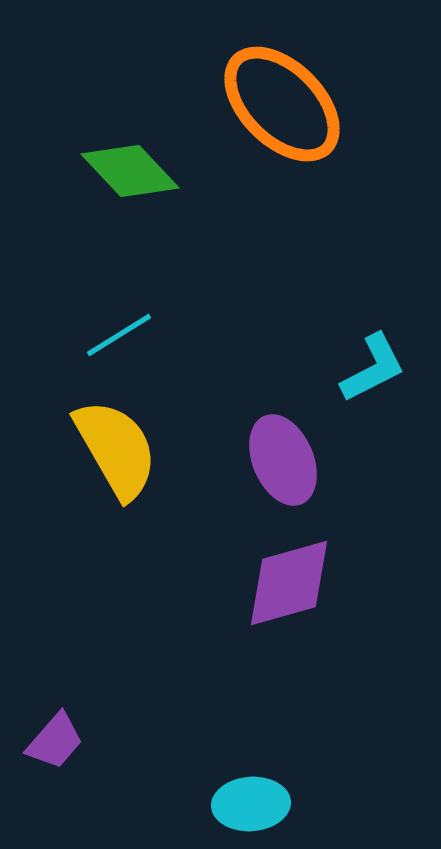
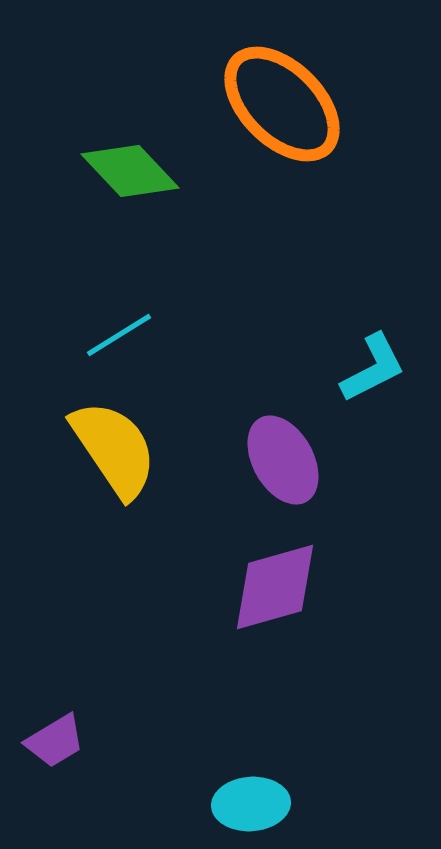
yellow semicircle: moved 2 px left; rotated 4 degrees counterclockwise
purple ellipse: rotated 6 degrees counterclockwise
purple diamond: moved 14 px left, 4 px down
purple trapezoid: rotated 18 degrees clockwise
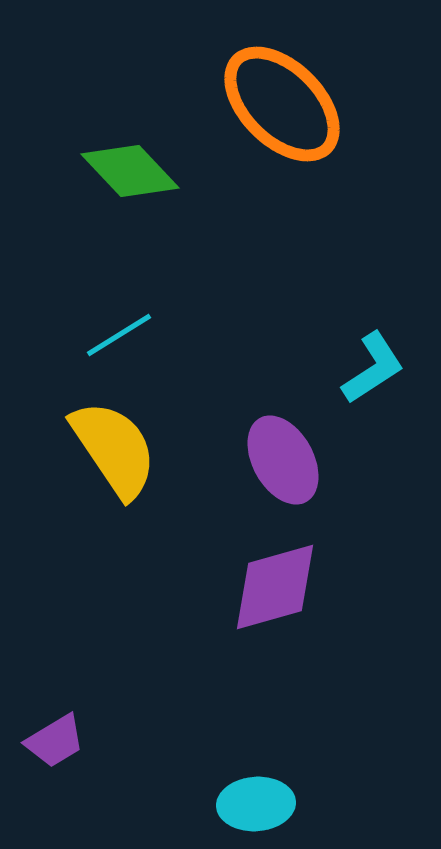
cyan L-shape: rotated 6 degrees counterclockwise
cyan ellipse: moved 5 px right
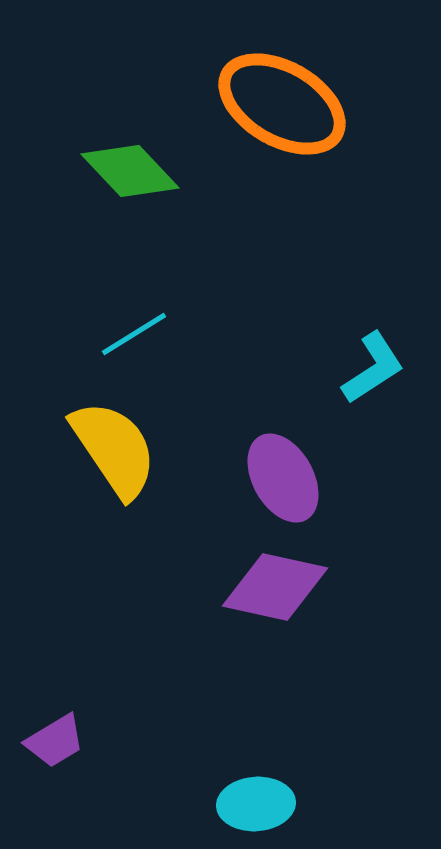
orange ellipse: rotated 15 degrees counterclockwise
cyan line: moved 15 px right, 1 px up
purple ellipse: moved 18 px down
purple diamond: rotated 28 degrees clockwise
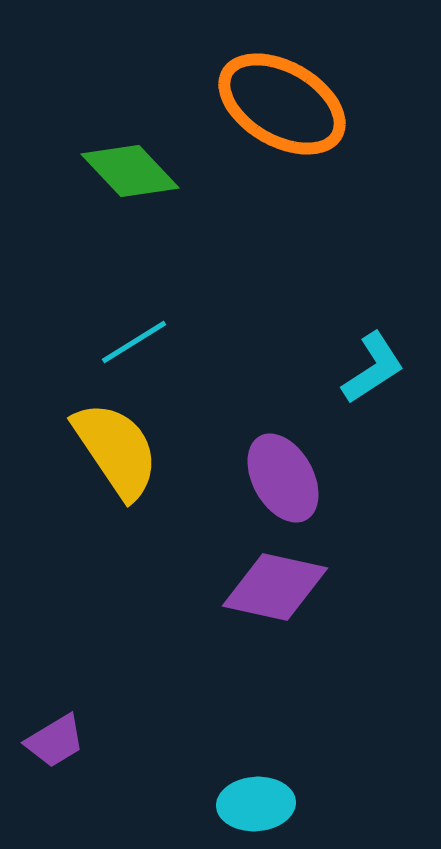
cyan line: moved 8 px down
yellow semicircle: moved 2 px right, 1 px down
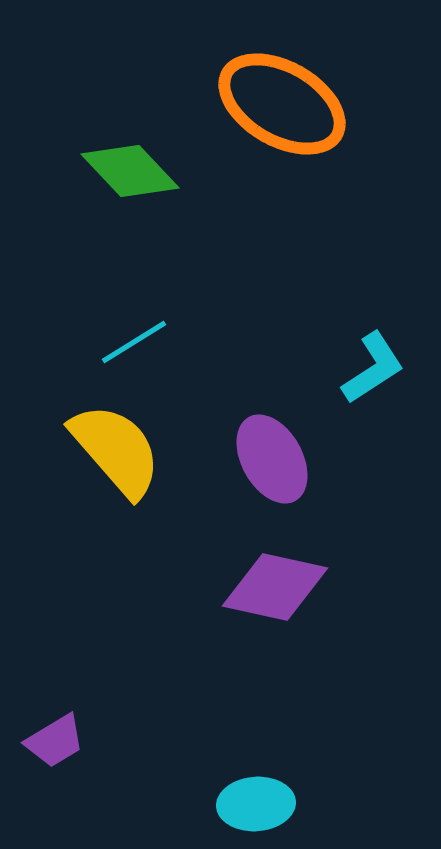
yellow semicircle: rotated 7 degrees counterclockwise
purple ellipse: moved 11 px left, 19 px up
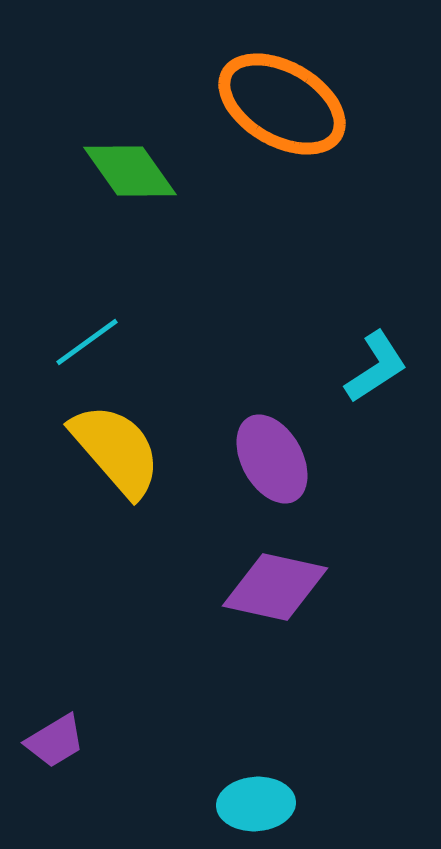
green diamond: rotated 8 degrees clockwise
cyan line: moved 47 px left; rotated 4 degrees counterclockwise
cyan L-shape: moved 3 px right, 1 px up
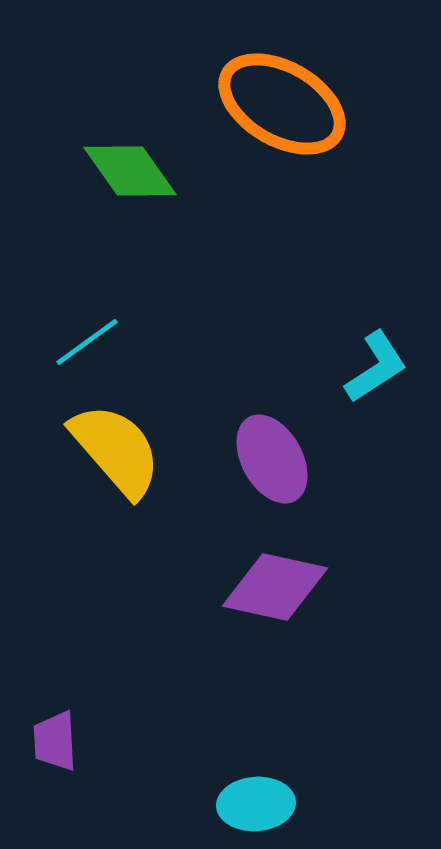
purple trapezoid: rotated 118 degrees clockwise
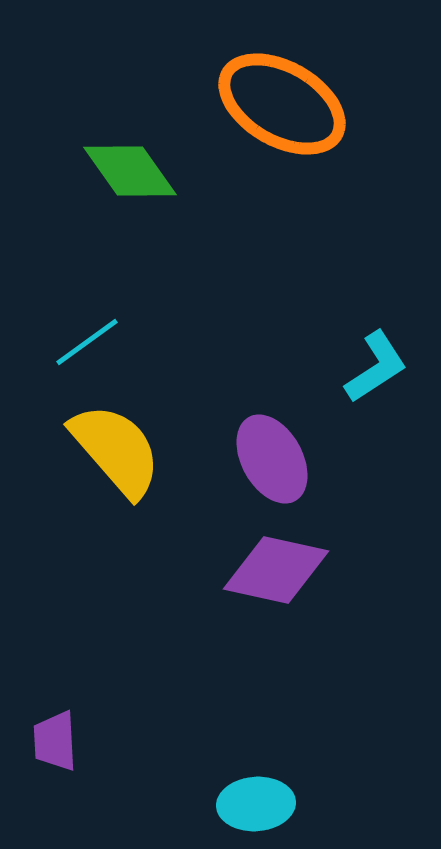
purple diamond: moved 1 px right, 17 px up
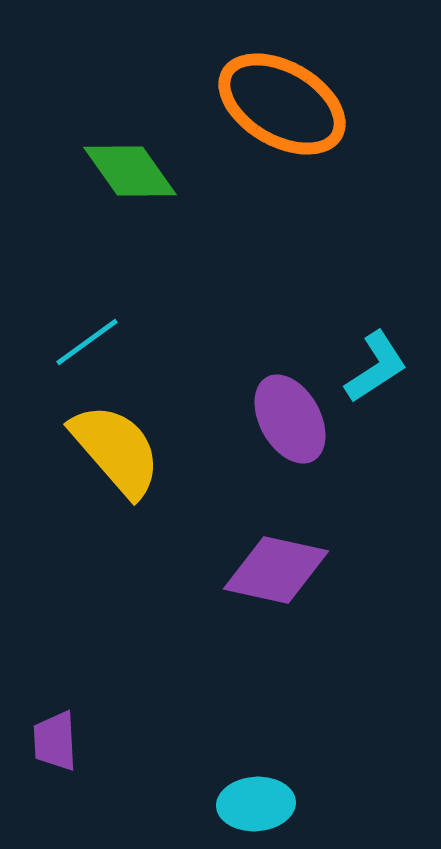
purple ellipse: moved 18 px right, 40 px up
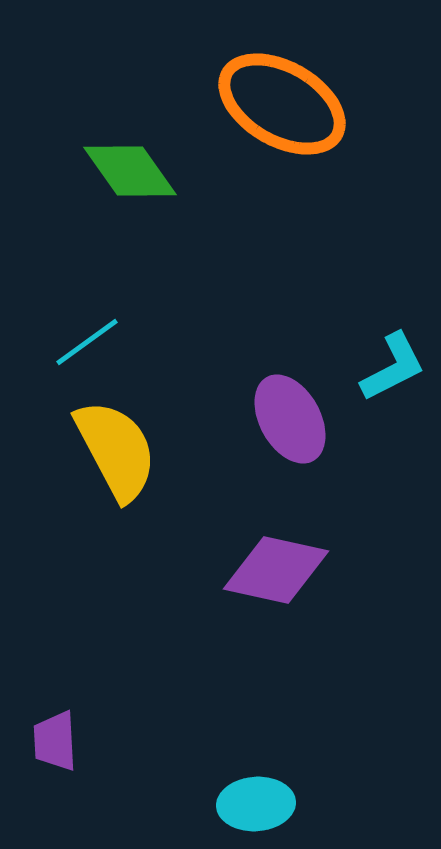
cyan L-shape: moved 17 px right; rotated 6 degrees clockwise
yellow semicircle: rotated 13 degrees clockwise
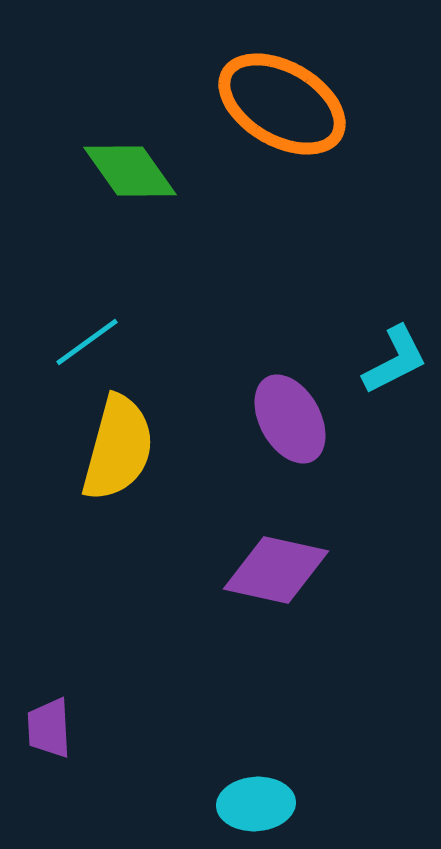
cyan L-shape: moved 2 px right, 7 px up
yellow semicircle: moved 2 px right, 2 px up; rotated 43 degrees clockwise
purple trapezoid: moved 6 px left, 13 px up
